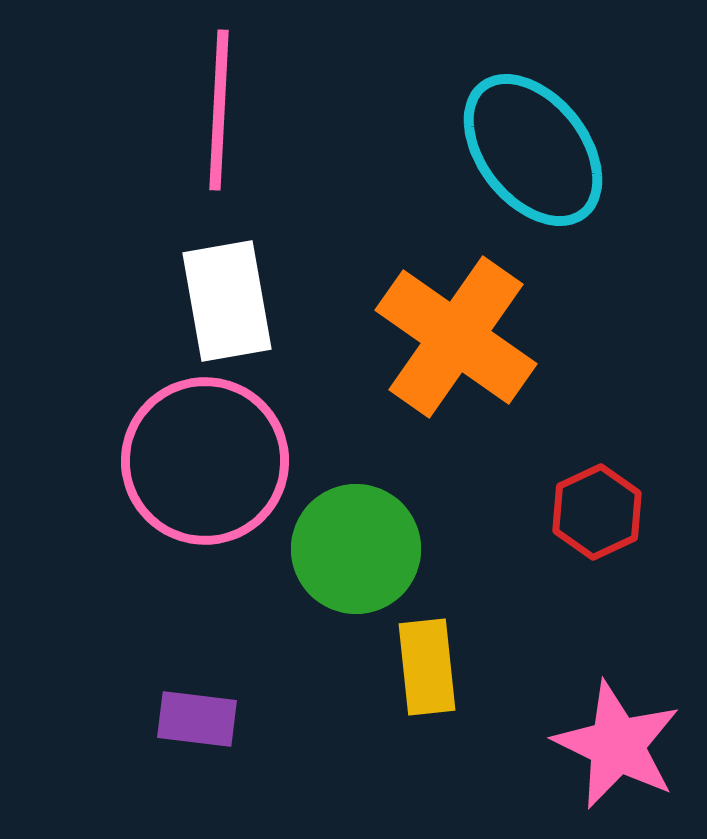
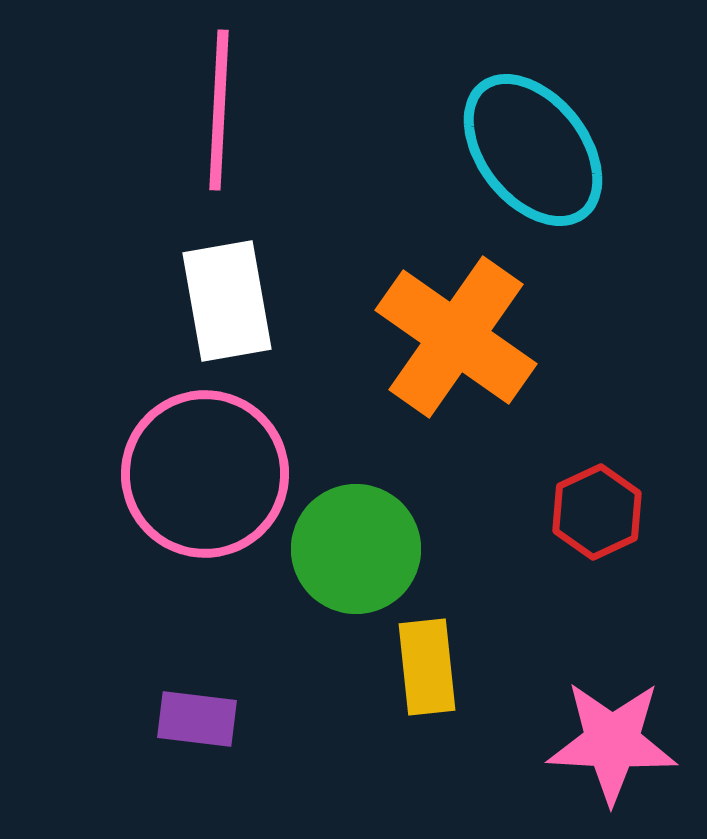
pink circle: moved 13 px down
pink star: moved 5 px left, 3 px up; rotated 23 degrees counterclockwise
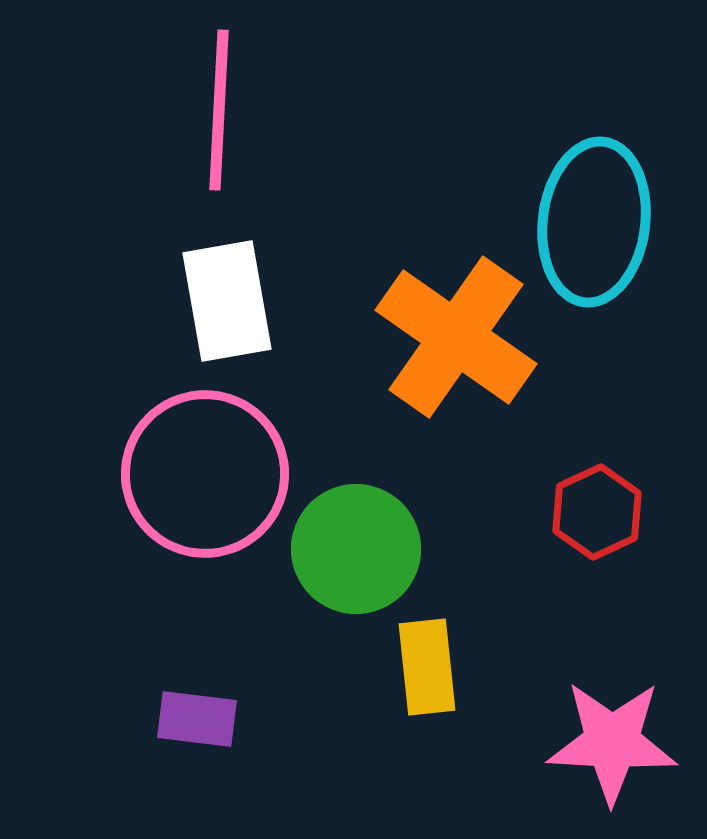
cyan ellipse: moved 61 px right, 72 px down; rotated 45 degrees clockwise
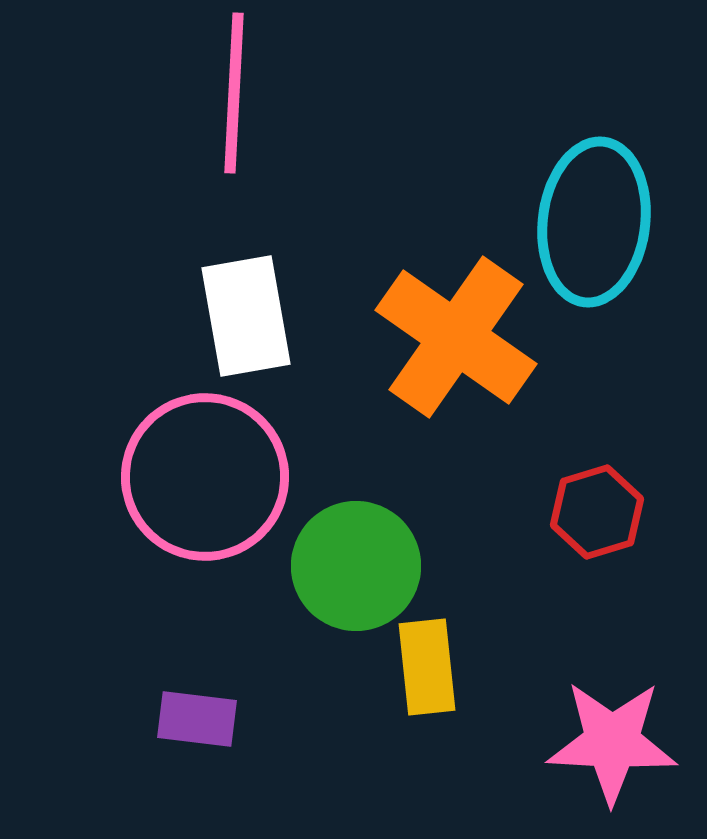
pink line: moved 15 px right, 17 px up
white rectangle: moved 19 px right, 15 px down
pink circle: moved 3 px down
red hexagon: rotated 8 degrees clockwise
green circle: moved 17 px down
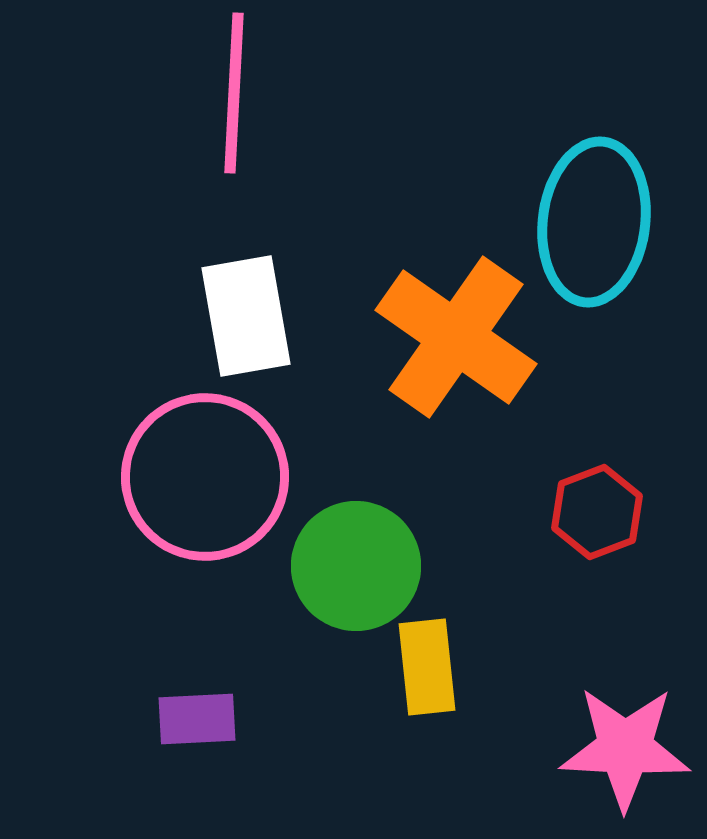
red hexagon: rotated 4 degrees counterclockwise
purple rectangle: rotated 10 degrees counterclockwise
pink star: moved 13 px right, 6 px down
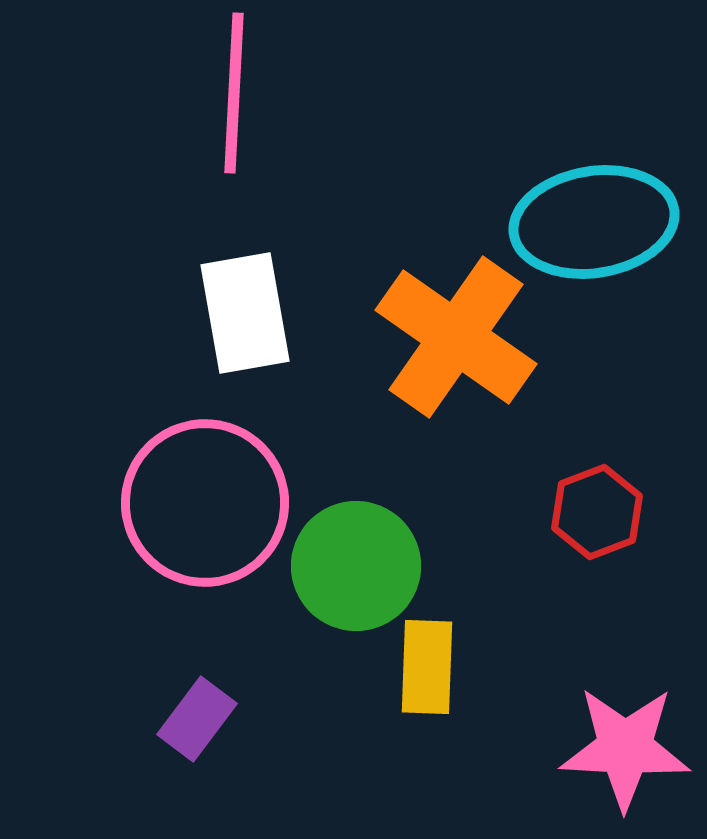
cyan ellipse: rotated 74 degrees clockwise
white rectangle: moved 1 px left, 3 px up
pink circle: moved 26 px down
yellow rectangle: rotated 8 degrees clockwise
purple rectangle: rotated 50 degrees counterclockwise
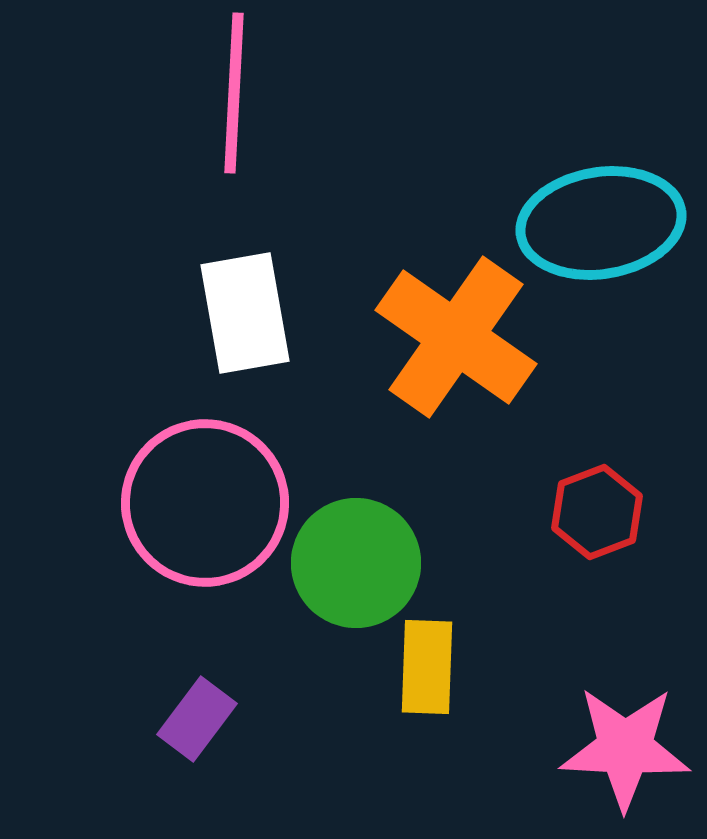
cyan ellipse: moved 7 px right, 1 px down
green circle: moved 3 px up
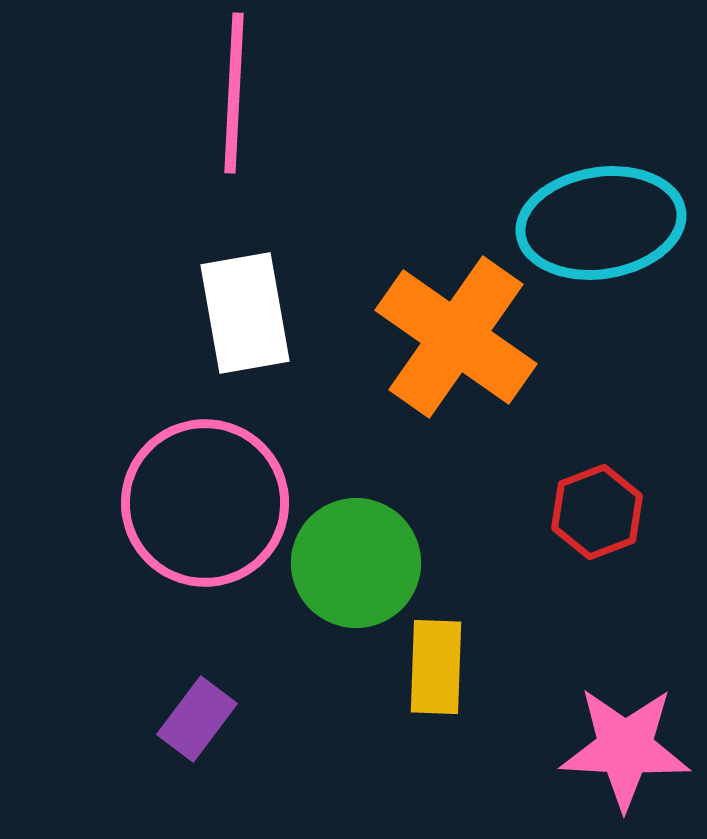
yellow rectangle: moved 9 px right
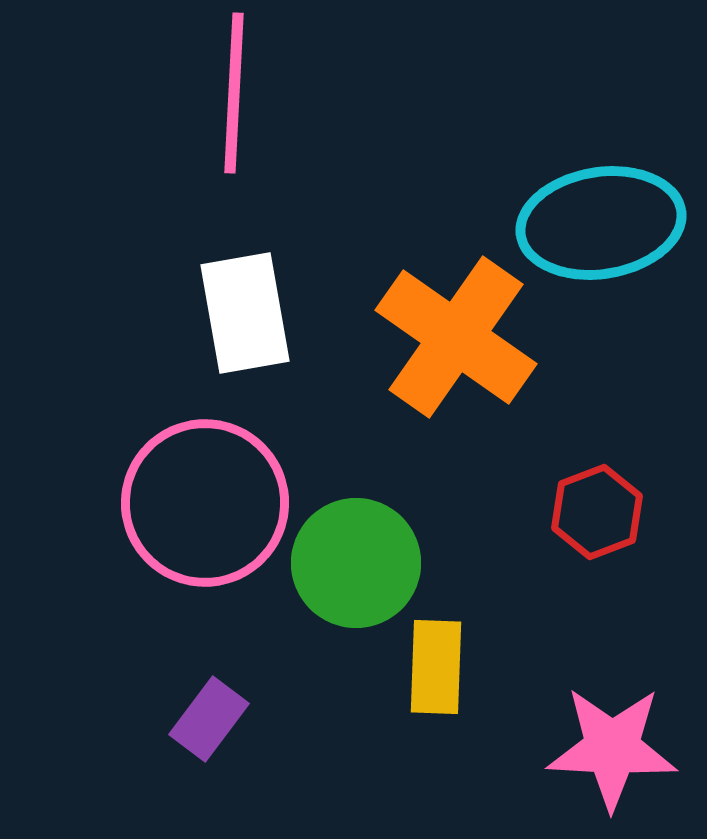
purple rectangle: moved 12 px right
pink star: moved 13 px left
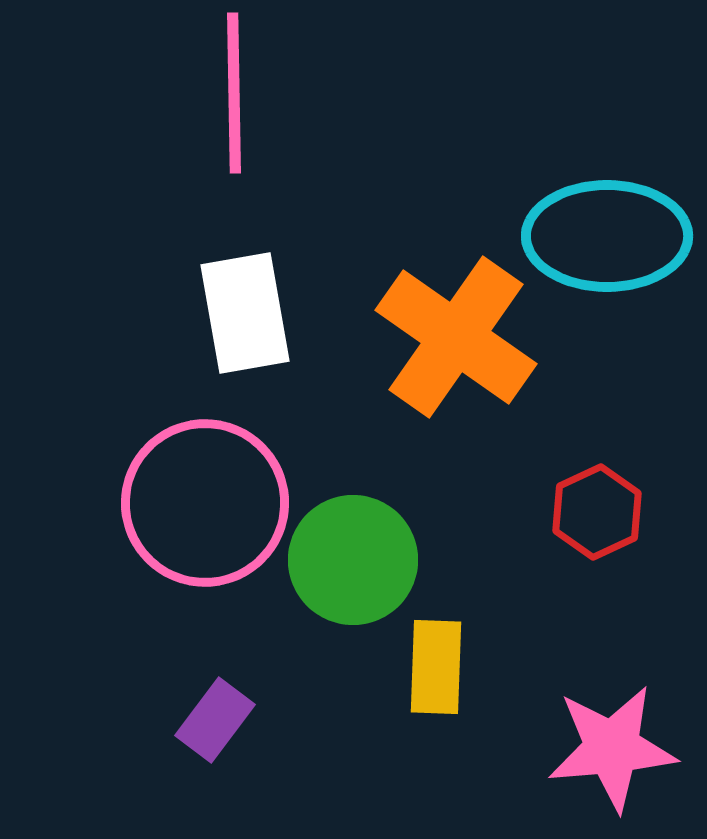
pink line: rotated 4 degrees counterclockwise
cyan ellipse: moved 6 px right, 13 px down; rotated 9 degrees clockwise
red hexagon: rotated 4 degrees counterclockwise
green circle: moved 3 px left, 3 px up
purple rectangle: moved 6 px right, 1 px down
pink star: rotated 8 degrees counterclockwise
